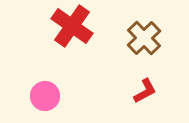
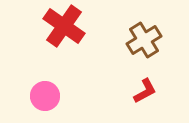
red cross: moved 8 px left
brown cross: moved 2 px down; rotated 12 degrees clockwise
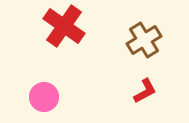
pink circle: moved 1 px left, 1 px down
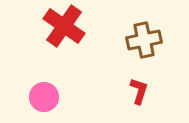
brown cross: rotated 20 degrees clockwise
red L-shape: moved 6 px left; rotated 44 degrees counterclockwise
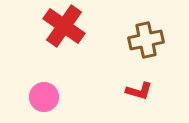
brown cross: moved 2 px right
red L-shape: rotated 88 degrees clockwise
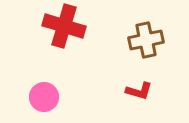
red cross: rotated 18 degrees counterclockwise
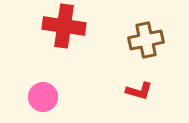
red cross: rotated 9 degrees counterclockwise
pink circle: moved 1 px left
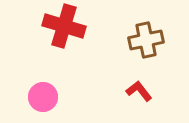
red cross: rotated 9 degrees clockwise
red L-shape: rotated 144 degrees counterclockwise
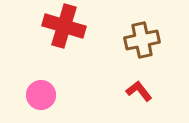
brown cross: moved 4 px left
pink circle: moved 2 px left, 2 px up
